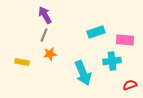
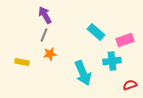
cyan rectangle: rotated 60 degrees clockwise
pink rectangle: rotated 24 degrees counterclockwise
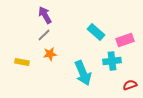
gray line: rotated 24 degrees clockwise
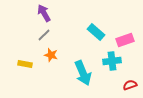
purple arrow: moved 1 px left, 2 px up
orange star: moved 1 px right, 1 px down; rotated 24 degrees clockwise
yellow rectangle: moved 3 px right, 2 px down
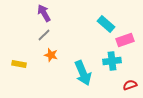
cyan rectangle: moved 10 px right, 8 px up
yellow rectangle: moved 6 px left
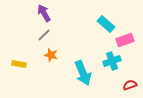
cyan cross: rotated 12 degrees counterclockwise
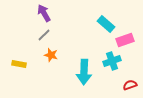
cyan arrow: moved 1 px right, 1 px up; rotated 25 degrees clockwise
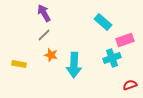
cyan rectangle: moved 3 px left, 2 px up
cyan cross: moved 3 px up
cyan arrow: moved 10 px left, 7 px up
